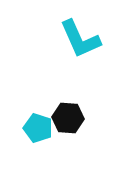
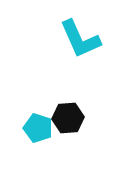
black hexagon: rotated 8 degrees counterclockwise
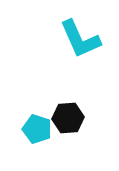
cyan pentagon: moved 1 px left, 1 px down
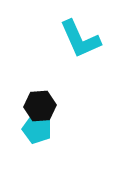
black hexagon: moved 28 px left, 12 px up
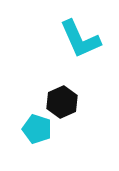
black hexagon: moved 22 px right, 4 px up; rotated 20 degrees counterclockwise
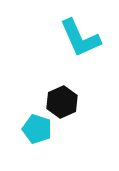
cyan L-shape: moved 1 px up
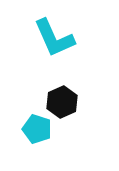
cyan L-shape: moved 26 px left
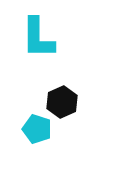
cyan L-shape: moved 16 px left; rotated 24 degrees clockwise
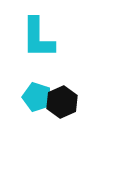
cyan pentagon: moved 32 px up
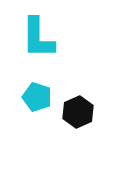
black hexagon: moved 16 px right, 10 px down
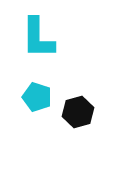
black hexagon: rotated 8 degrees clockwise
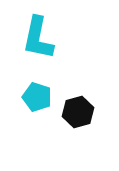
cyan L-shape: rotated 12 degrees clockwise
